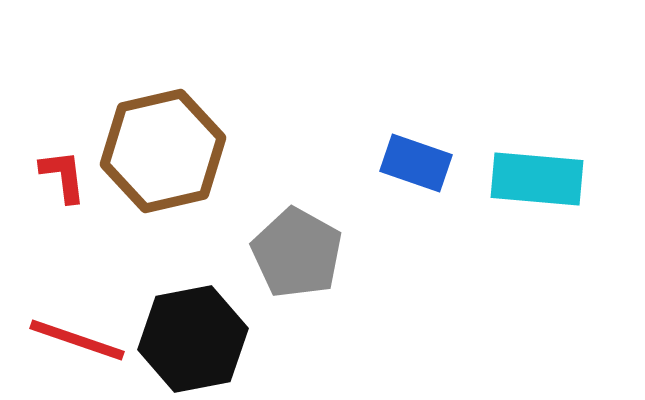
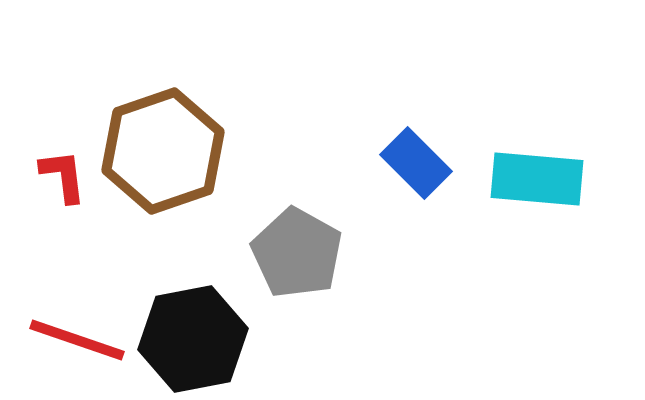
brown hexagon: rotated 6 degrees counterclockwise
blue rectangle: rotated 26 degrees clockwise
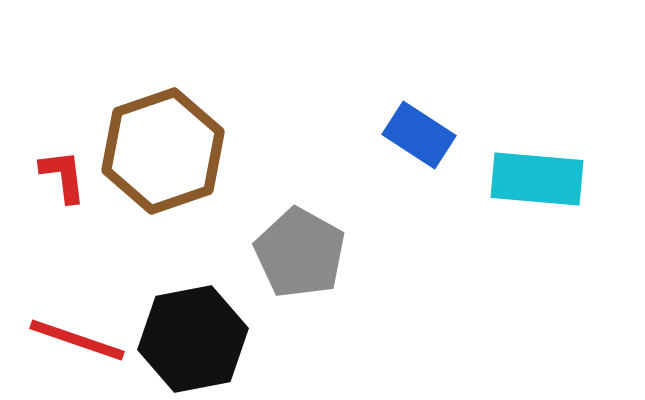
blue rectangle: moved 3 px right, 28 px up; rotated 12 degrees counterclockwise
gray pentagon: moved 3 px right
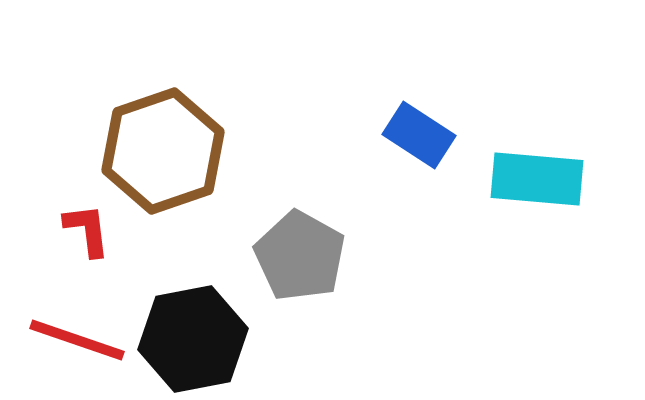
red L-shape: moved 24 px right, 54 px down
gray pentagon: moved 3 px down
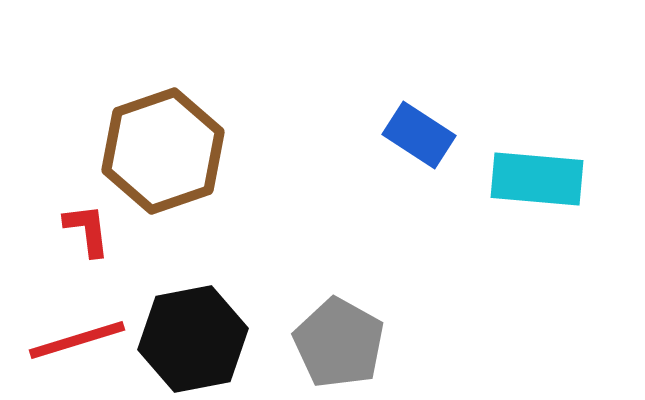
gray pentagon: moved 39 px right, 87 px down
red line: rotated 36 degrees counterclockwise
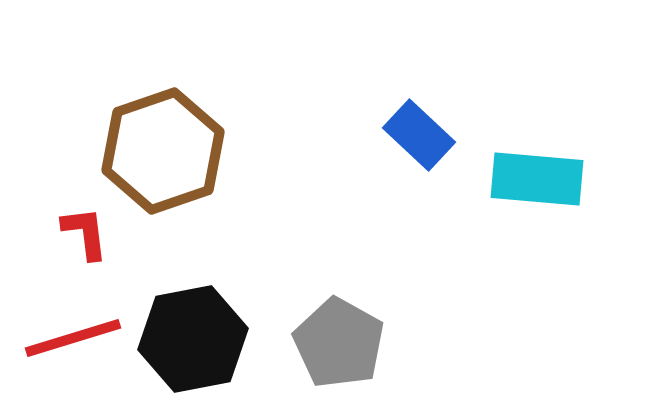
blue rectangle: rotated 10 degrees clockwise
red L-shape: moved 2 px left, 3 px down
red line: moved 4 px left, 2 px up
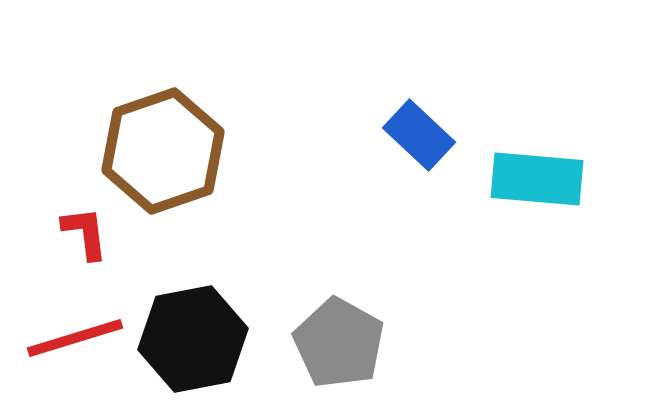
red line: moved 2 px right
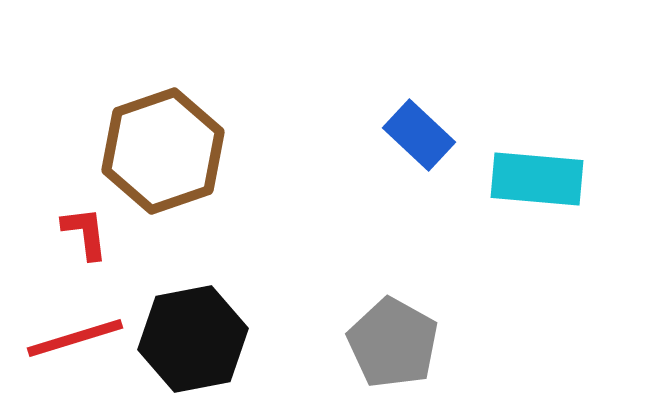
gray pentagon: moved 54 px right
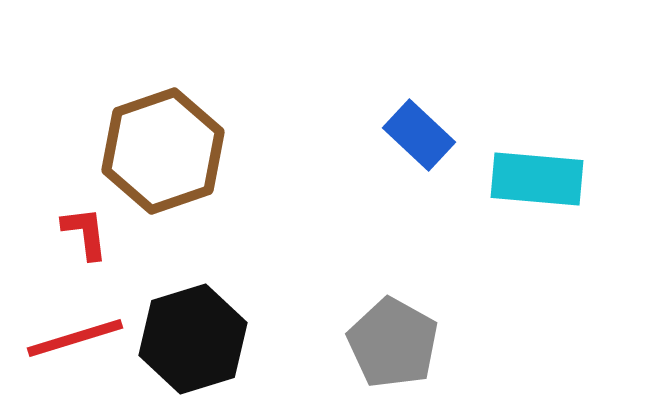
black hexagon: rotated 6 degrees counterclockwise
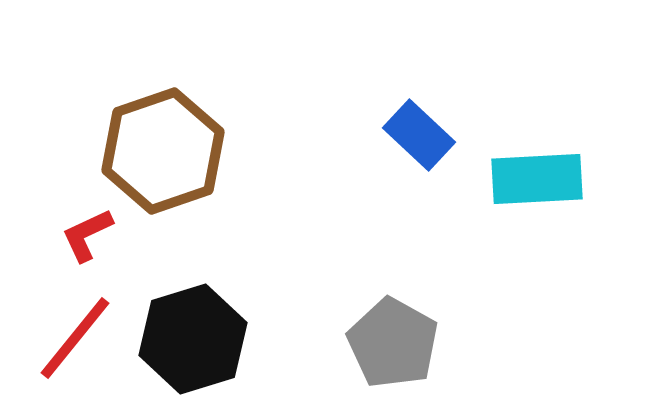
cyan rectangle: rotated 8 degrees counterclockwise
red L-shape: moved 2 px right, 2 px down; rotated 108 degrees counterclockwise
red line: rotated 34 degrees counterclockwise
